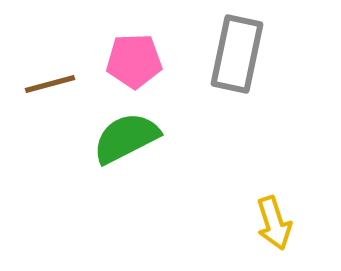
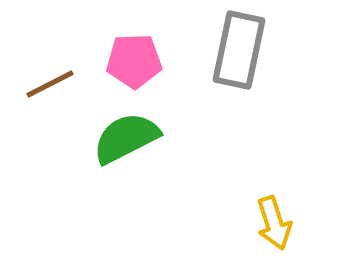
gray rectangle: moved 2 px right, 4 px up
brown line: rotated 12 degrees counterclockwise
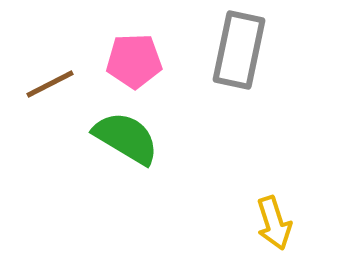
green semicircle: rotated 58 degrees clockwise
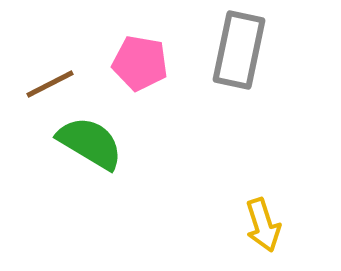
pink pentagon: moved 6 px right, 2 px down; rotated 12 degrees clockwise
green semicircle: moved 36 px left, 5 px down
yellow arrow: moved 11 px left, 2 px down
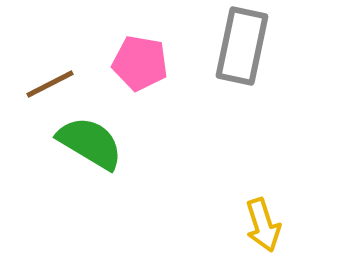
gray rectangle: moved 3 px right, 4 px up
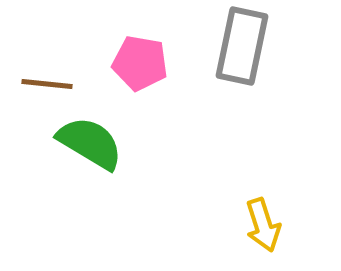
brown line: moved 3 px left; rotated 33 degrees clockwise
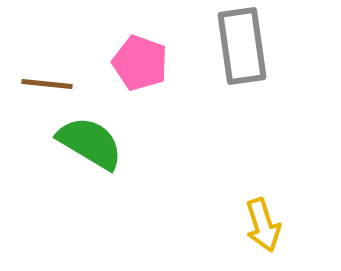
gray rectangle: rotated 20 degrees counterclockwise
pink pentagon: rotated 10 degrees clockwise
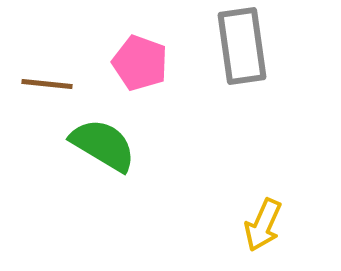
green semicircle: moved 13 px right, 2 px down
yellow arrow: rotated 42 degrees clockwise
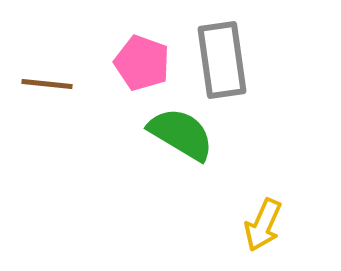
gray rectangle: moved 20 px left, 14 px down
pink pentagon: moved 2 px right
green semicircle: moved 78 px right, 11 px up
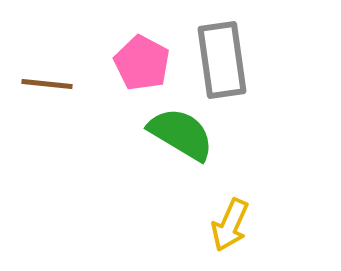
pink pentagon: rotated 8 degrees clockwise
yellow arrow: moved 33 px left
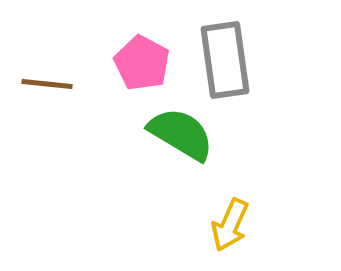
gray rectangle: moved 3 px right
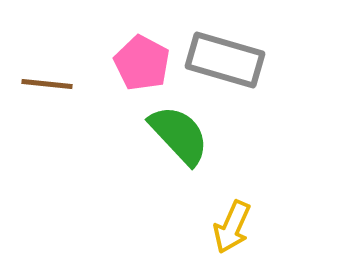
gray rectangle: rotated 66 degrees counterclockwise
green semicircle: moved 2 px left, 1 px down; rotated 16 degrees clockwise
yellow arrow: moved 2 px right, 2 px down
